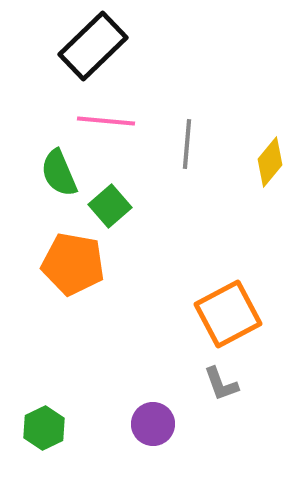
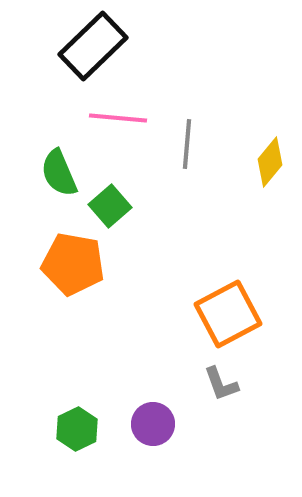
pink line: moved 12 px right, 3 px up
green hexagon: moved 33 px right, 1 px down
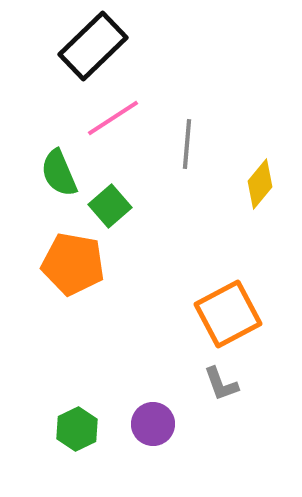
pink line: moved 5 px left; rotated 38 degrees counterclockwise
yellow diamond: moved 10 px left, 22 px down
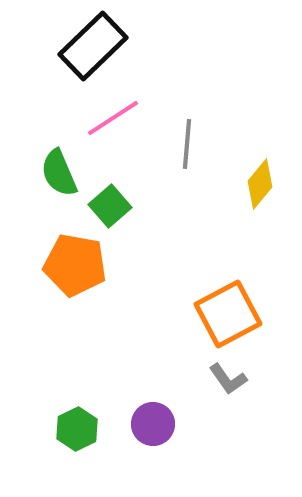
orange pentagon: moved 2 px right, 1 px down
gray L-shape: moved 7 px right, 5 px up; rotated 15 degrees counterclockwise
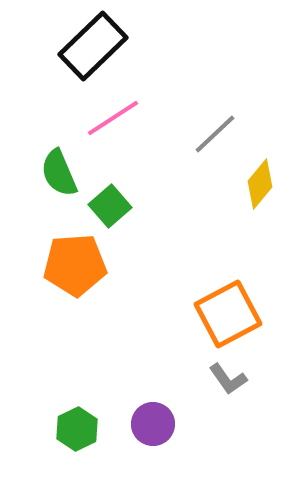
gray line: moved 28 px right, 10 px up; rotated 42 degrees clockwise
orange pentagon: rotated 14 degrees counterclockwise
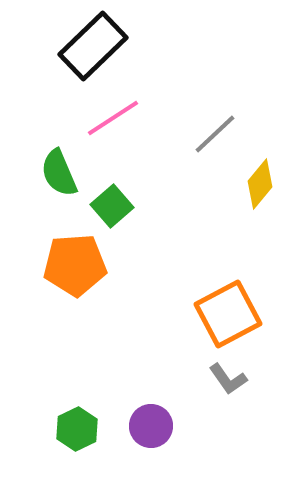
green square: moved 2 px right
purple circle: moved 2 px left, 2 px down
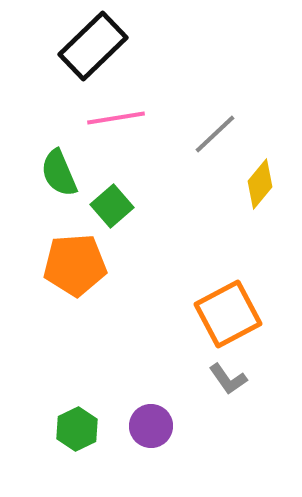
pink line: moved 3 px right; rotated 24 degrees clockwise
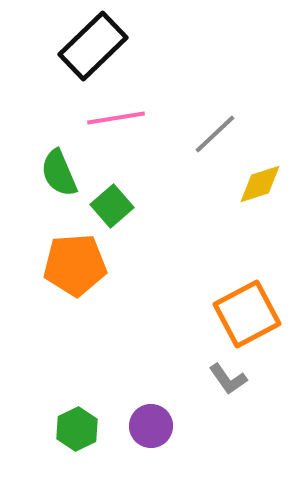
yellow diamond: rotated 33 degrees clockwise
orange square: moved 19 px right
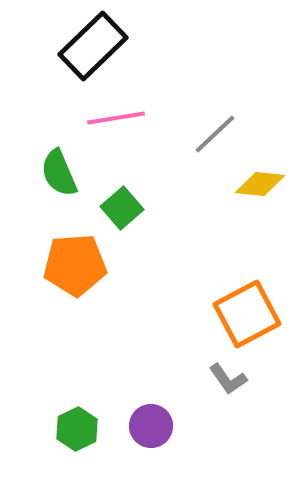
yellow diamond: rotated 24 degrees clockwise
green square: moved 10 px right, 2 px down
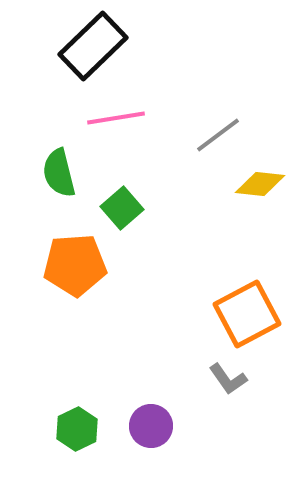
gray line: moved 3 px right, 1 px down; rotated 6 degrees clockwise
green semicircle: rotated 9 degrees clockwise
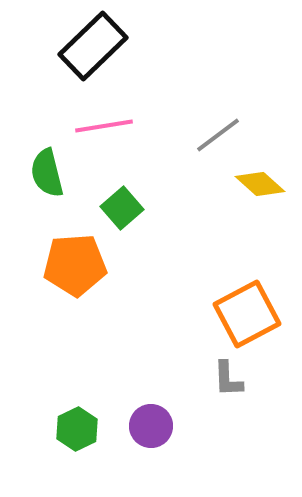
pink line: moved 12 px left, 8 px down
green semicircle: moved 12 px left
yellow diamond: rotated 36 degrees clockwise
gray L-shape: rotated 33 degrees clockwise
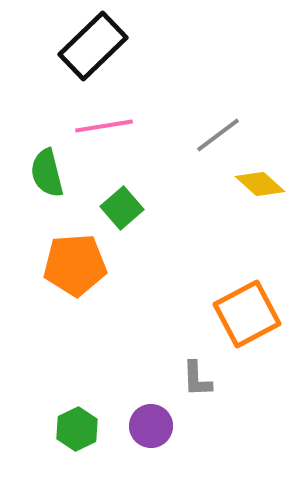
gray L-shape: moved 31 px left
